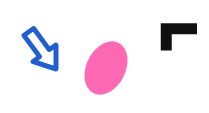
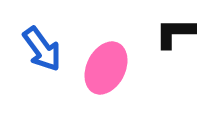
blue arrow: moved 1 px up
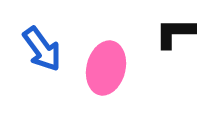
pink ellipse: rotated 12 degrees counterclockwise
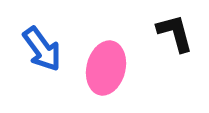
black L-shape: rotated 75 degrees clockwise
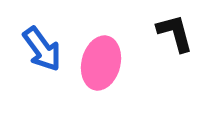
pink ellipse: moved 5 px left, 5 px up
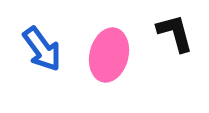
pink ellipse: moved 8 px right, 8 px up
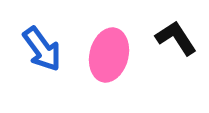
black L-shape: moved 1 px right, 5 px down; rotated 18 degrees counterclockwise
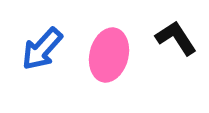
blue arrow: rotated 78 degrees clockwise
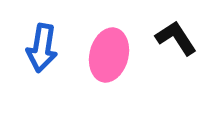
blue arrow: moved 1 px up; rotated 33 degrees counterclockwise
